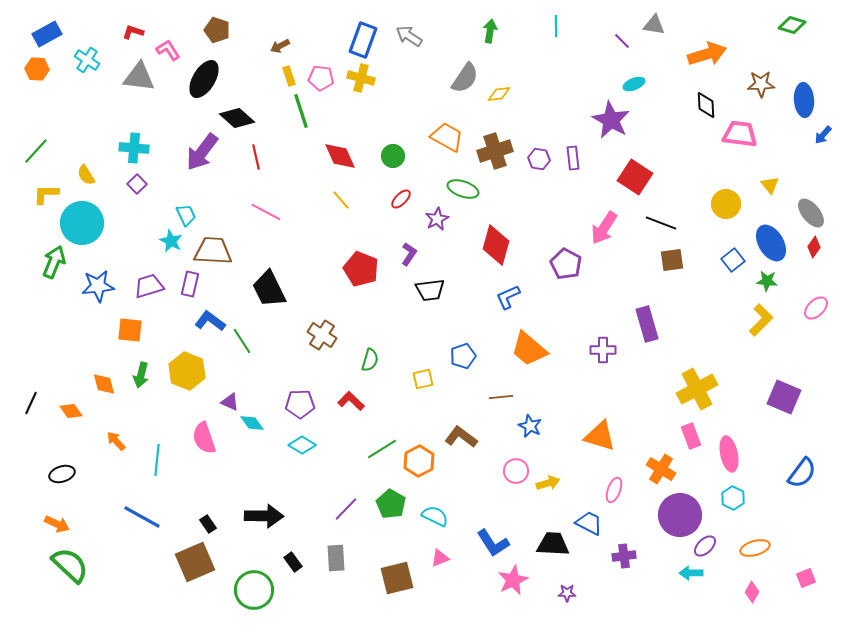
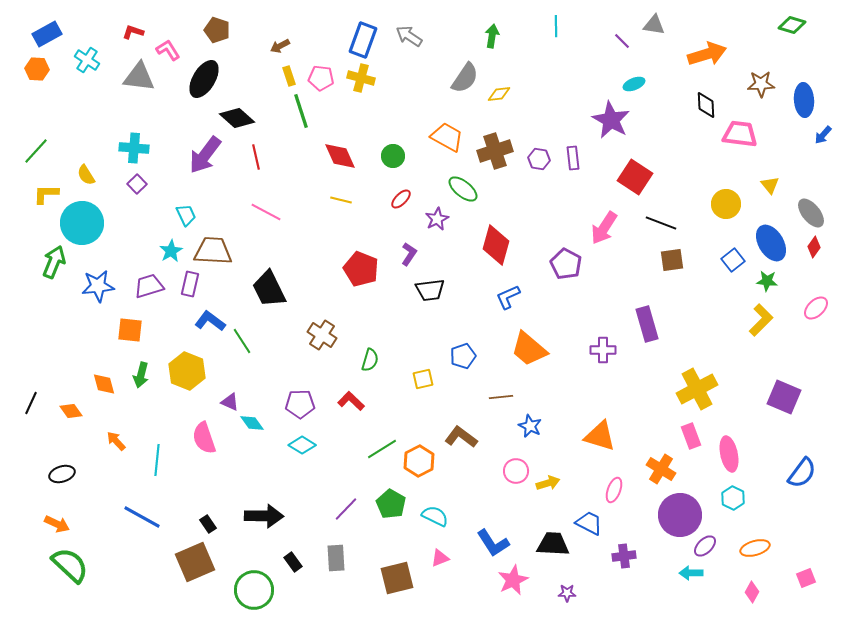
green arrow at (490, 31): moved 2 px right, 5 px down
purple arrow at (202, 152): moved 3 px right, 3 px down
green ellipse at (463, 189): rotated 20 degrees clockwise
yellow line at (341, 200): rotated 35 degrees counterclockwise
cyan star at (171, 241): moved 10 px down; rotated 15 degrees clockwise
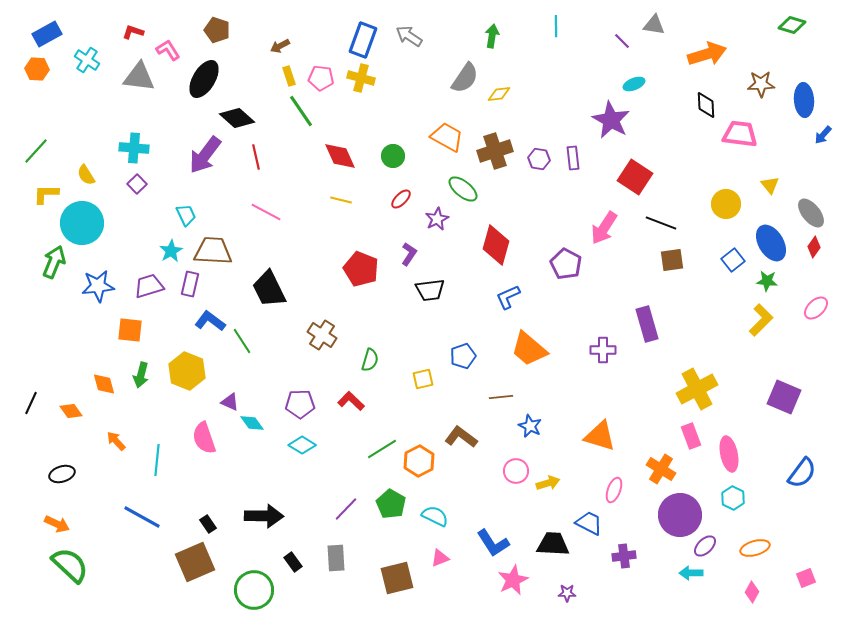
green line at (301, 111): rotated 16 degrees counterclockwise
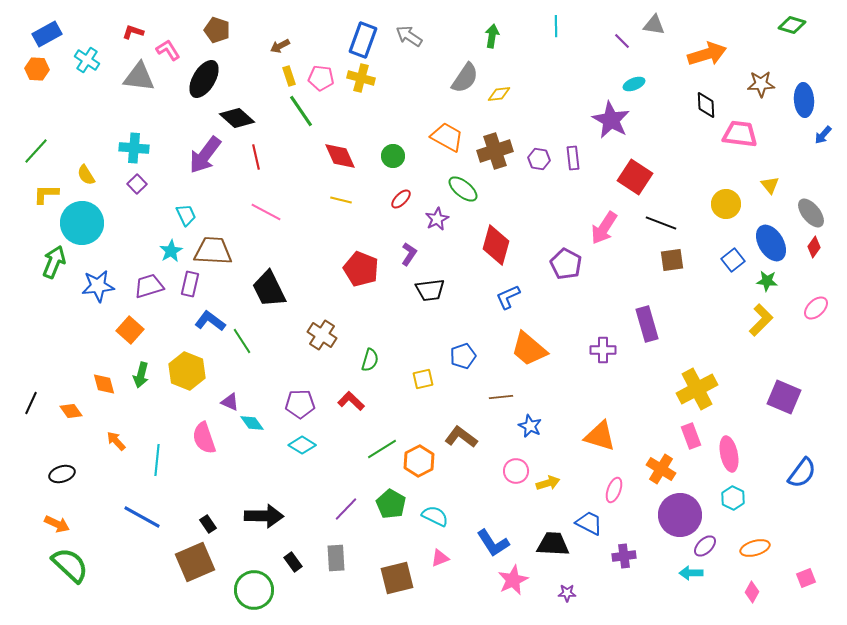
orange square at (130, 330): rotated 36 degrees clockwise
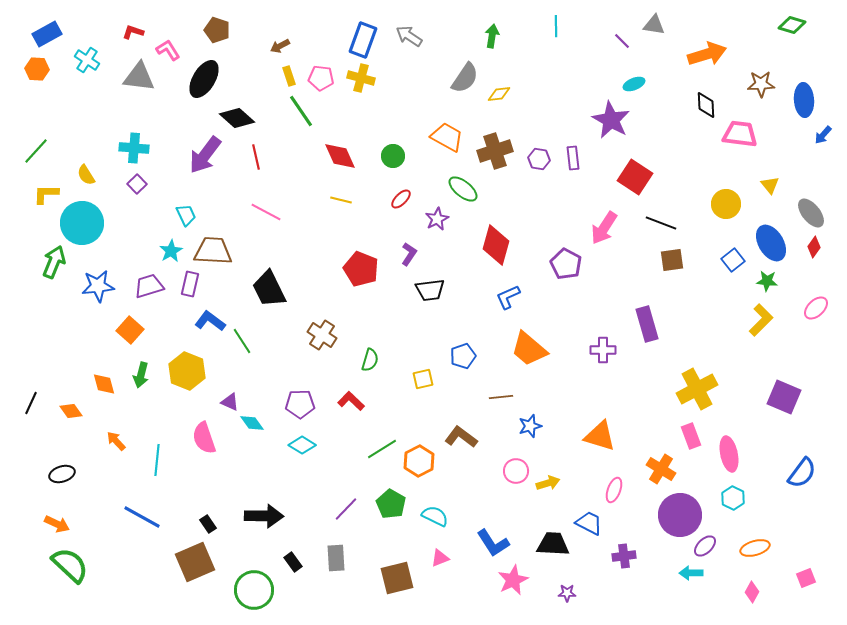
blue star at (530, 426): rotated 30 degrees clockwise
